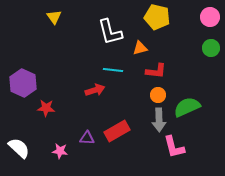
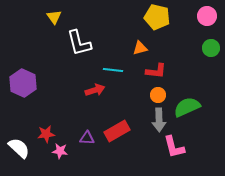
pink circle: moved 3 px left, 1 px up
white L-shape: moved 31 px left, 11 px down
red star: moved 26 px down; rotated 12 degrees counterclockwise
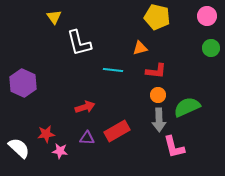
red arrow: moved 10 px left, 17 px down
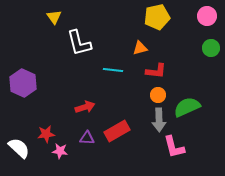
yellow pentagon: rotated 25 degrees counterclockwise
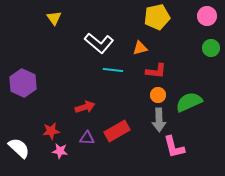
yellow triangle: moved 1 px down
white L-shape: moved 20 px right; rotated 36 degrees counterclockwise
green semicircle: moved 2 px right, 5 px up
red star: moved 5 px right, 3 px up
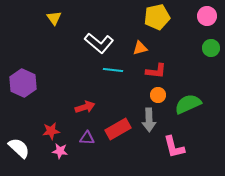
green semicircle: moved 1 px left, 2 px down
gray arrow: moved 10 px left
red rectangle: moved 1 px right, 2 px up
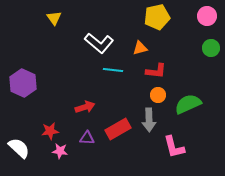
red star: moved 1 px left
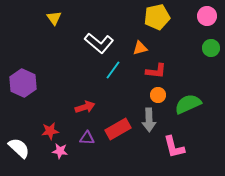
cyan line: rotated 60 degrees counterclockwise
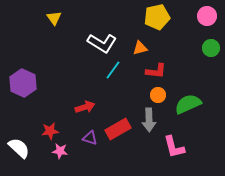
white L-shape: moved 3 px right; rotated 8 degrees counterclockwise
purple triangle: moved 3 px right; rotated 14 degrees clockwise
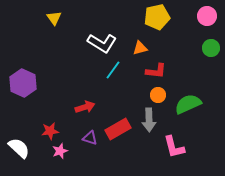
pink star: rotated 28 degrees counterclockwise
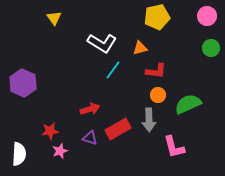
red arrow: moved 5 px right, 2 px down
white semicircle: moved 6 px down; rotated 50 degrees clockwise
